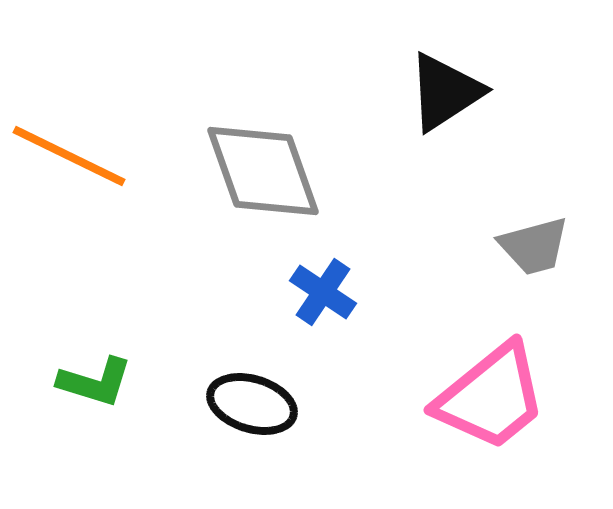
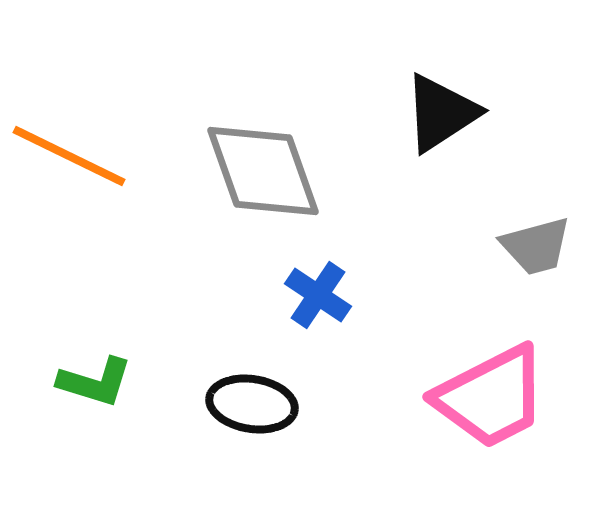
black triangle: moved 4 px left, 21 px down
gray trapezoid: moved 2 px right
blue cross: moved 5 px left, 3 px down
pink trapezoid: rotated 12 degrees clockwise
black ellipse: rotated 8 degrees counterclockwise
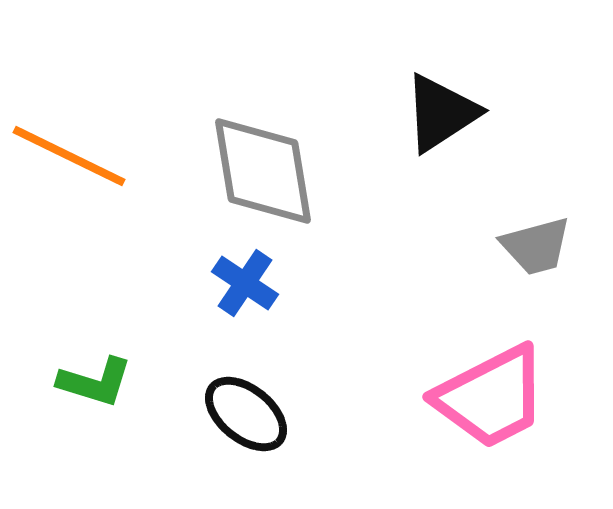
gray diamond: rotated 10 degrees clockwise
blue cross: moved 73 px left, 12 px up
black ellipse: moved 6 px left, 10 px down; rotated 30 degrees clockwise
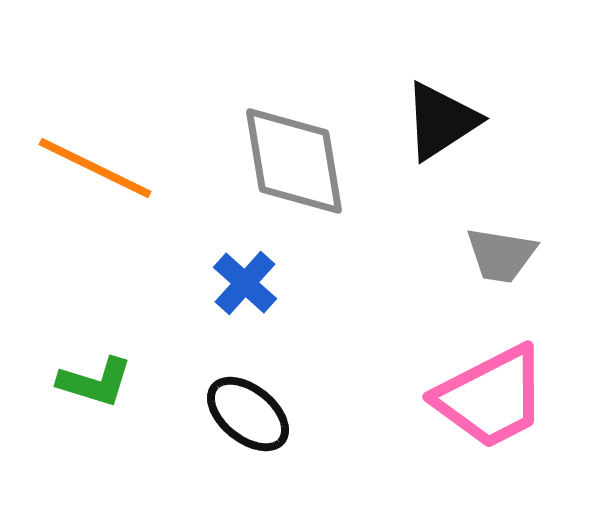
black triangle: moved 8 px down
orange line: moved 26 px right, 12 px down
gray diamond: moved 31 px right, 10 px up
gray trapezoid: moved 35 px left, 9 px down; rotated 24 degrees clockwise
blue cross: rotated 8 degrees clockwise
black ellipse: moved 2 px right
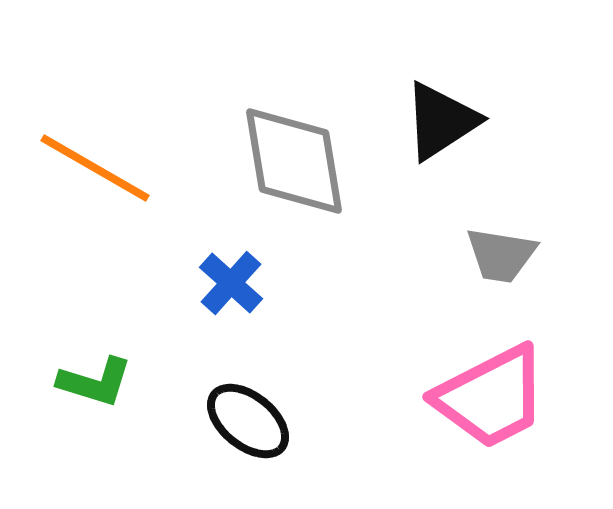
orange line: rotated 4 degrees clockwise
blue cross: moved 14 px left
black ellipse: moved 7 px down
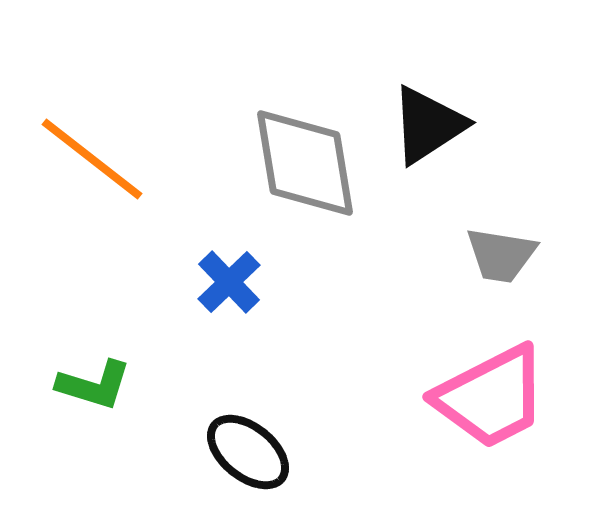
black triangle: moved 13 px left, 4 px down
gray diamond: moved 11 px right, 2 px down
orange line: moved 3 px left, 9 px up; rotated 8 degrees clockwise
blue cross: moved 2 px left, 1 px up; rotated 4 degrees clockwise
green L-shape: moved 1 px left, 3 px down
black ellipse: moved 31 px down
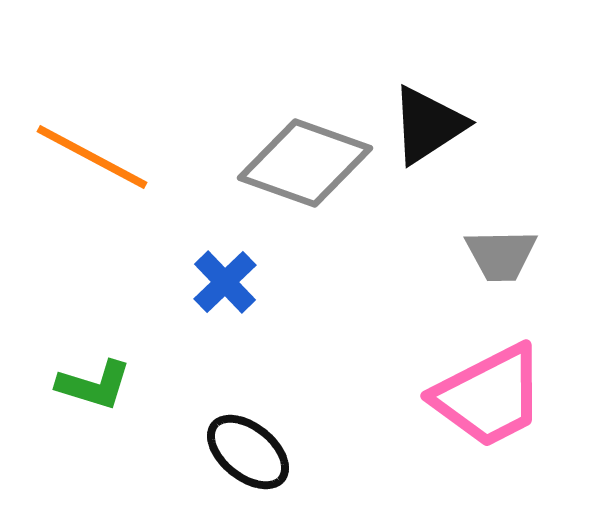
orange line: moved 2 px up; rotated 10 degrees counterclockwise
gray diamond: rotated 61 degrees counterclockwise
gray trapezoid: rotated 10 degrees counterclockwise
blue cross: moved 4 px left
pink trapezoid: moved 2 px left, 1 px up
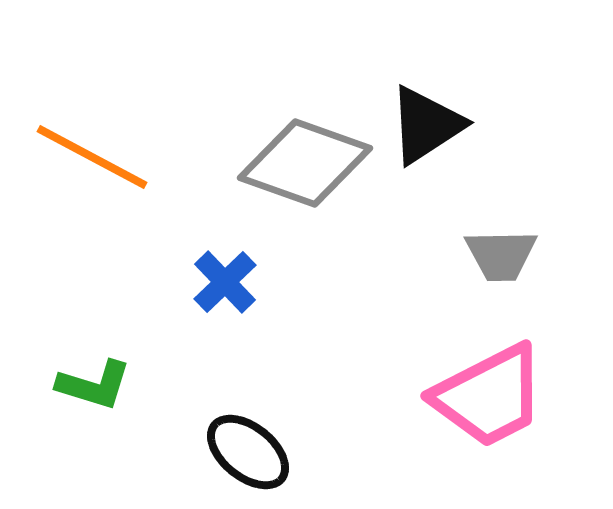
black triangle: moved 2 px left
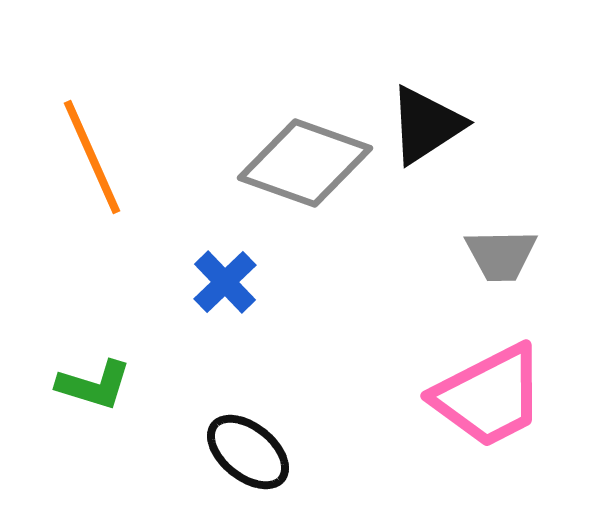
orange line: rotated 38 degrees clockwise
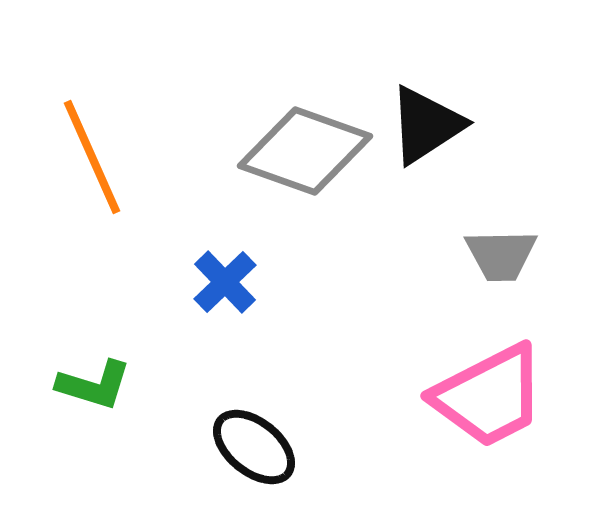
gray diamond: moved 12 px up
black ellipse: moved 6 px right, 5 px up
